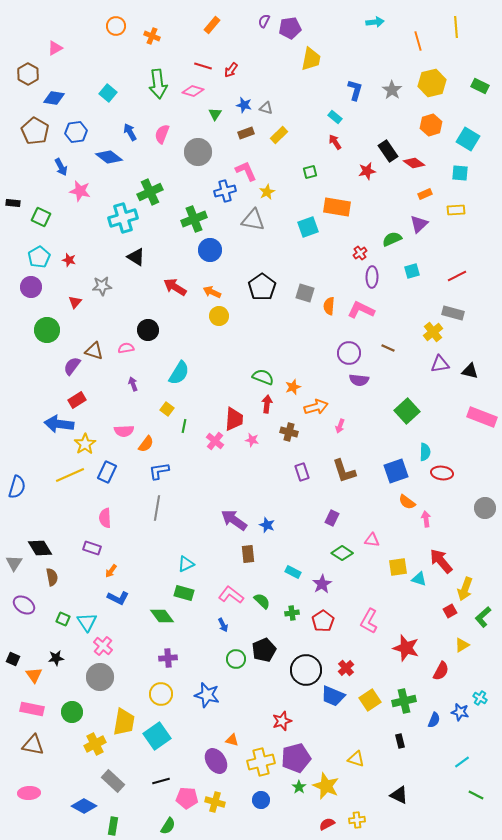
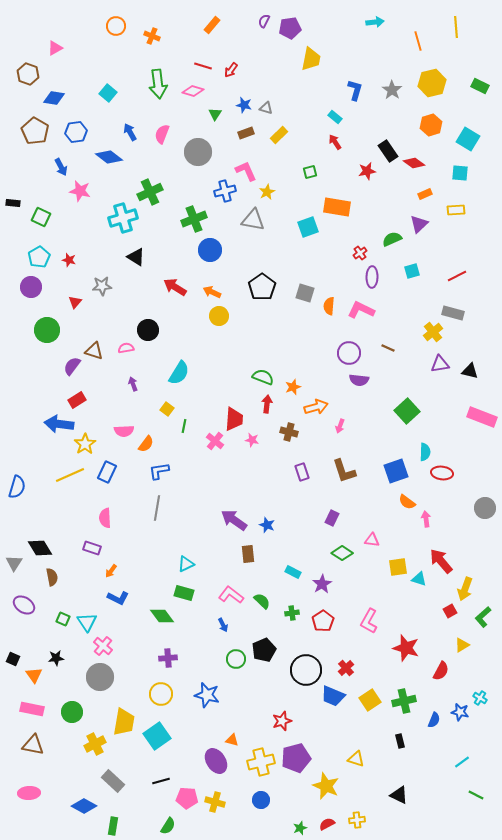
brown hexagon at (28, 74): rotated 10 degrees counterclockwise
green star at (299, 787): moved 1 px right, 41 px down; rotated 16 degrees clockwise
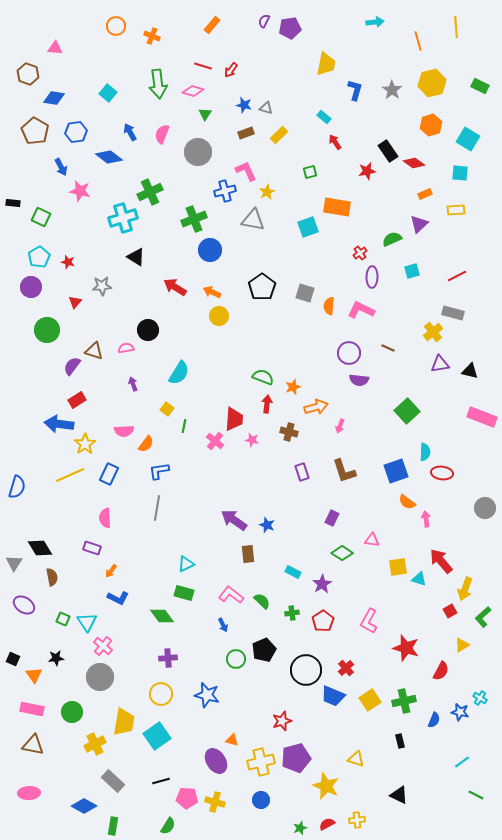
pink triangle at (55, 48): rotated 35 degrees clockwise
yellow trapezoid at (311, 59): moved 15 px right, 5 px down
green triangle at (215, 114): moved 10 px left
cyan rectangle at (335, 117): moved 11 px left
red star at (69, 260): moved 1 px left, 2 px down
blue rectangle at (107, 472): moved 2 px right, 2 px down
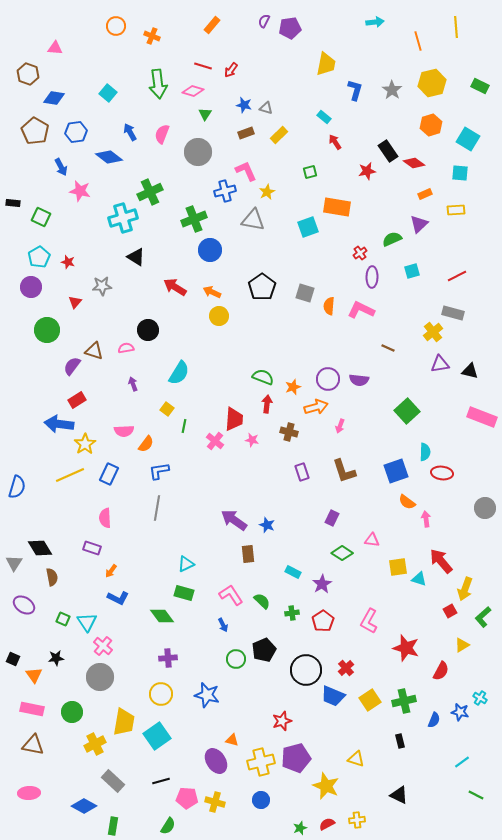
purple circle at (349, 353): moved 21 px left, 26 px down
pink L-shape at (231, 595): rotated 20 degrees clockwise
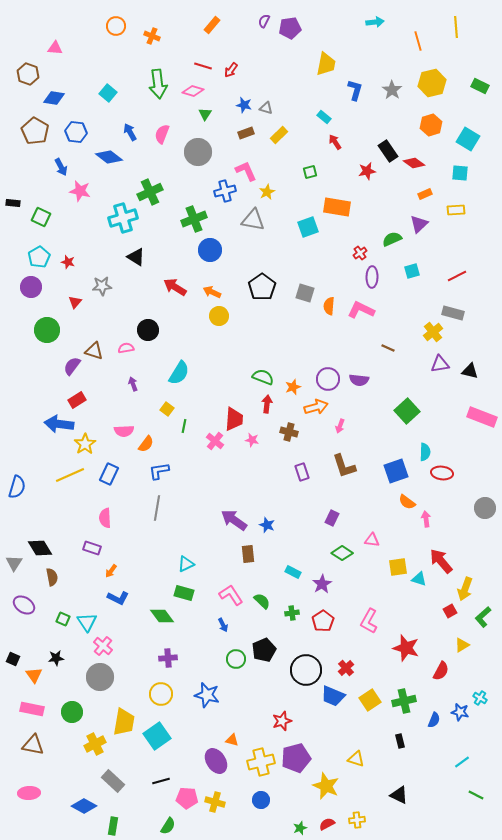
blue hexagon at (76, 132): rotated 15 degrees clockwise
brown L-shape at (344, 471): moved 5 px up
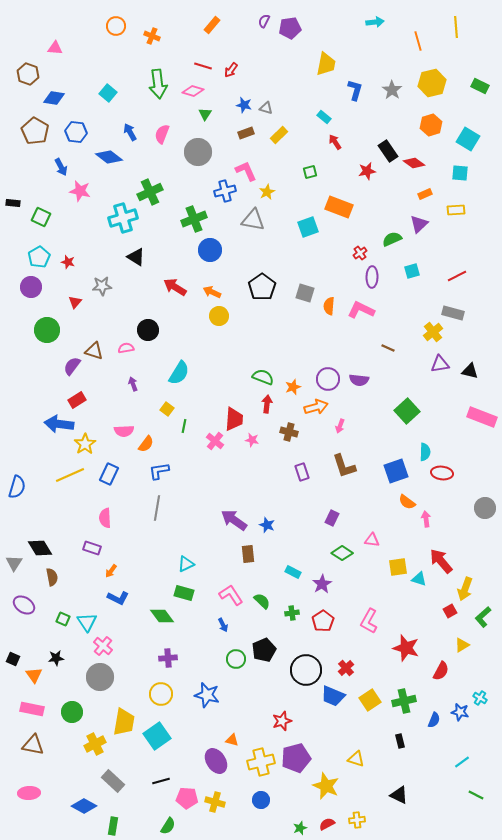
orange rectangle at (337, 207): moved 2 px right; rotated 12 degrees clockwise
